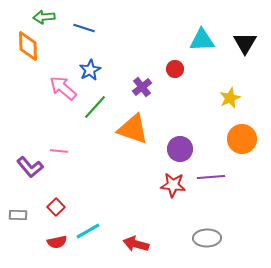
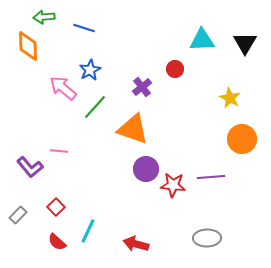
yellow star: rotated 20 degrees counterclockwise
purple circle: moved 34 px left, 20 px down
gray rectangle: rotated 48 degrees counterclockwise
cyan line: rotated 35 degrees counterclockwise
red semicircle: rotated 54 degrees clockwise
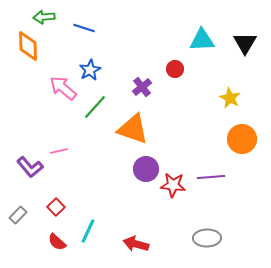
pink line: rotated 18 degrees counterclockwise
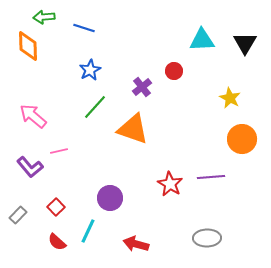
red circle: moved 1 px left, 2 px down
pink arrow: moved 30 px left, 28 px down
purple circle: moved 36 px left, 29 px down
red star: moved 3 px left, 1 px up; rotated 25 degrees clockwise
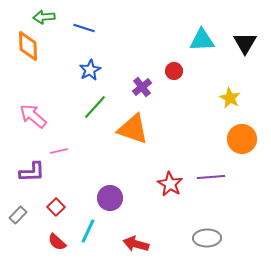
purple L-shape: moved 2 px right, 5 px down; rotated 52 degrees counterclockwise
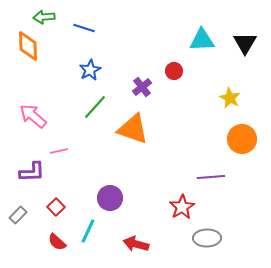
red star: moved 12 px right, 23 px down; rotated 10 degrees clockwise
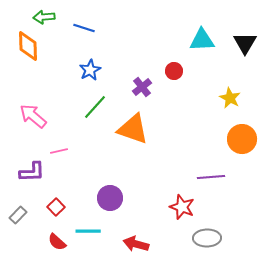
red star: rotated 20 degrees counterclockwise
cyan line: rotated 65 degrees clockwise
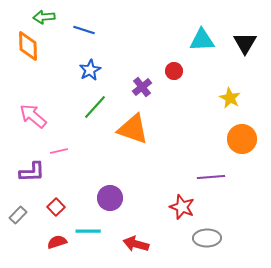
blue line: moved 2 px down
red semicircle: rotated 120 degrees clockwise
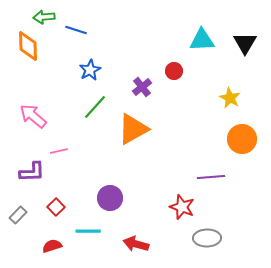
blue line: moved 8 px left
orange triangle: rotated 48 degrees counterclockwise
red semicircle: moved 5 px left, 4 px down
